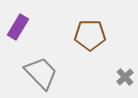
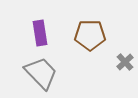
purple rectangle: moved 22 px right, 6 px down; rotated 40 degrees counterclockwise
gray cross: moved 15 px up
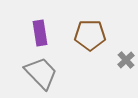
gray cross: moved 1 px right, 2 px up
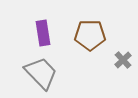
purple rectangle: moved 3 px right
gray cross: moved 3 px left
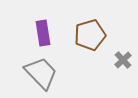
brown pentagon: rotated 16 degrees counterclockwise
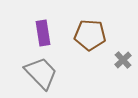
brown pentagon: rotated 20 degrees clockwise
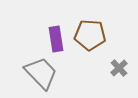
purple rectangle: moved 13 px right, 6 px down
gray cross: moved 4 px left, 8 px down
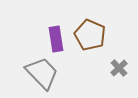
brown pentagon: rotated 20 degrees clockwise
gray trapezoid: moved 1 px right
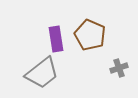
gray cross: rotated 24 degrees clockwise
gray trapezoid: rotated 96 degrees clockwise
